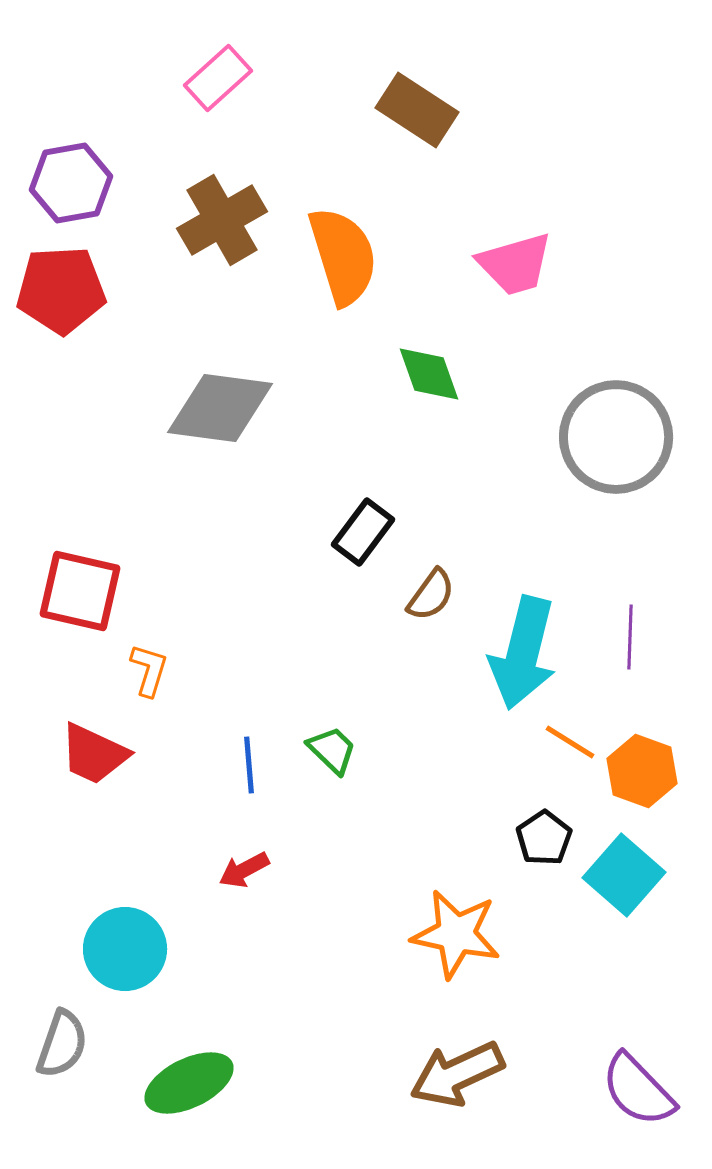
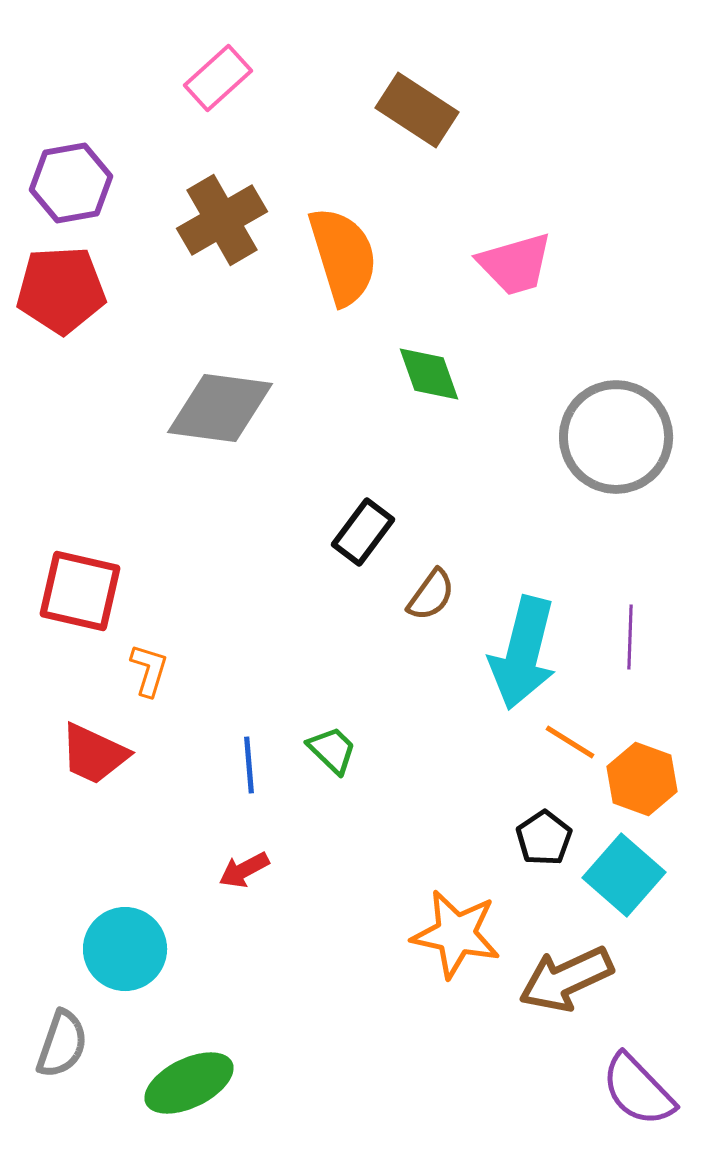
orange hexagon: moved 8 px down
brown arrow: moved 109 px right, 95 px up
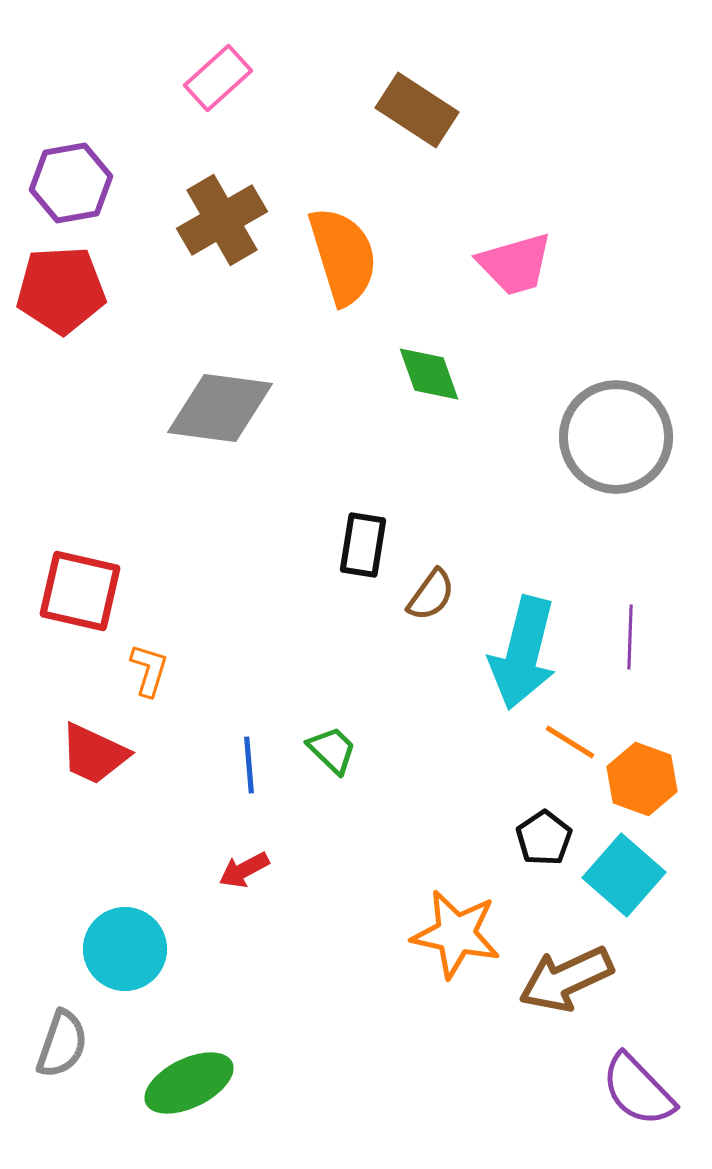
black rectangle: moved 13 px down; rotated 28 degrees counterclockwise
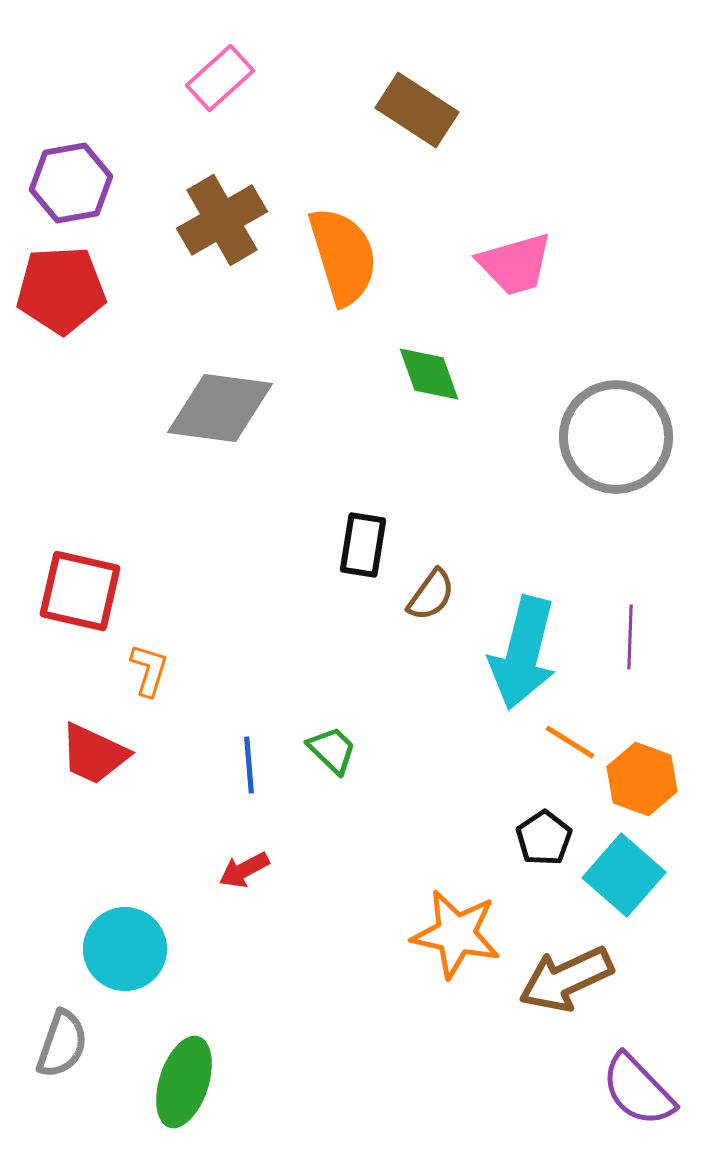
pink rectangle: moved 2 px right
green ellipse: moved 5 px left, 1 px up; rotated 46 degrees counterclockwise
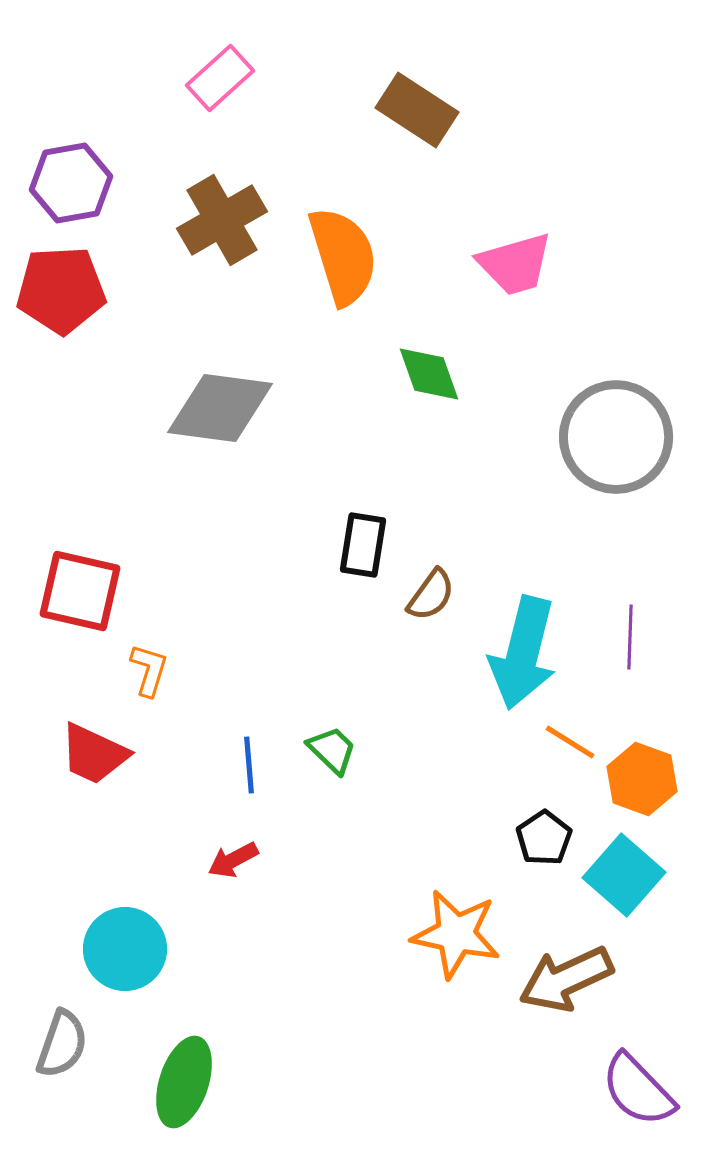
red arrow: moved 11 px left, 10 px up
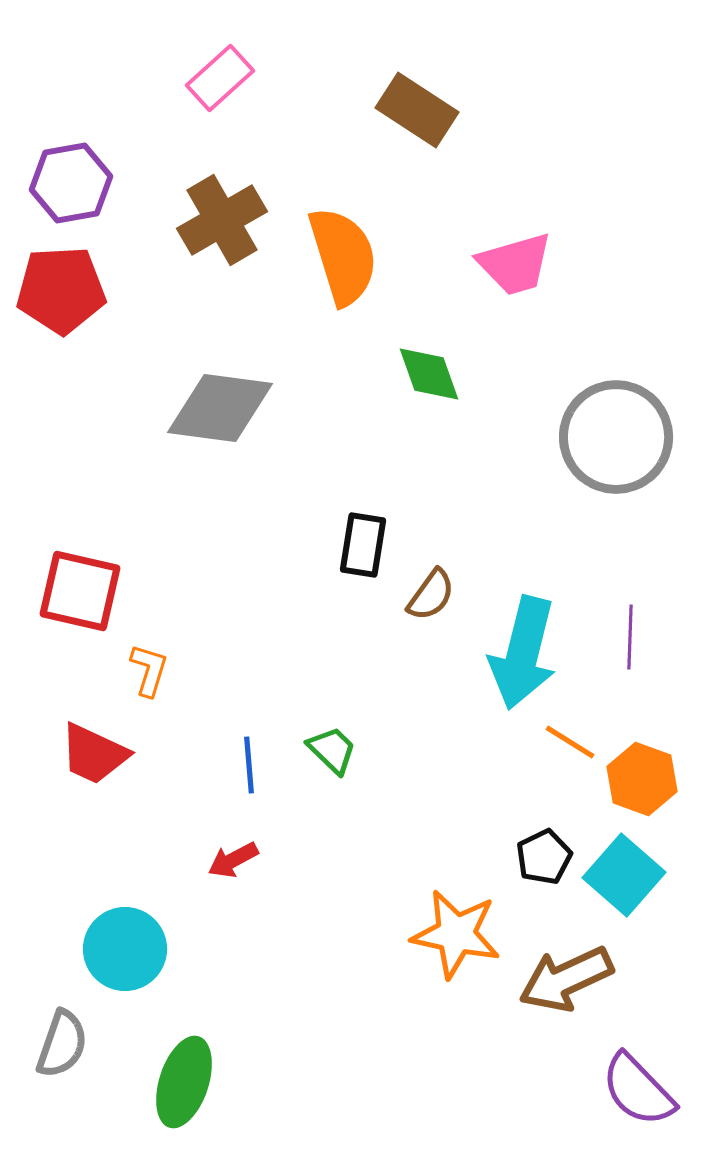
black pentagon: moved 19 px down; rotated 8 degrees clockwise
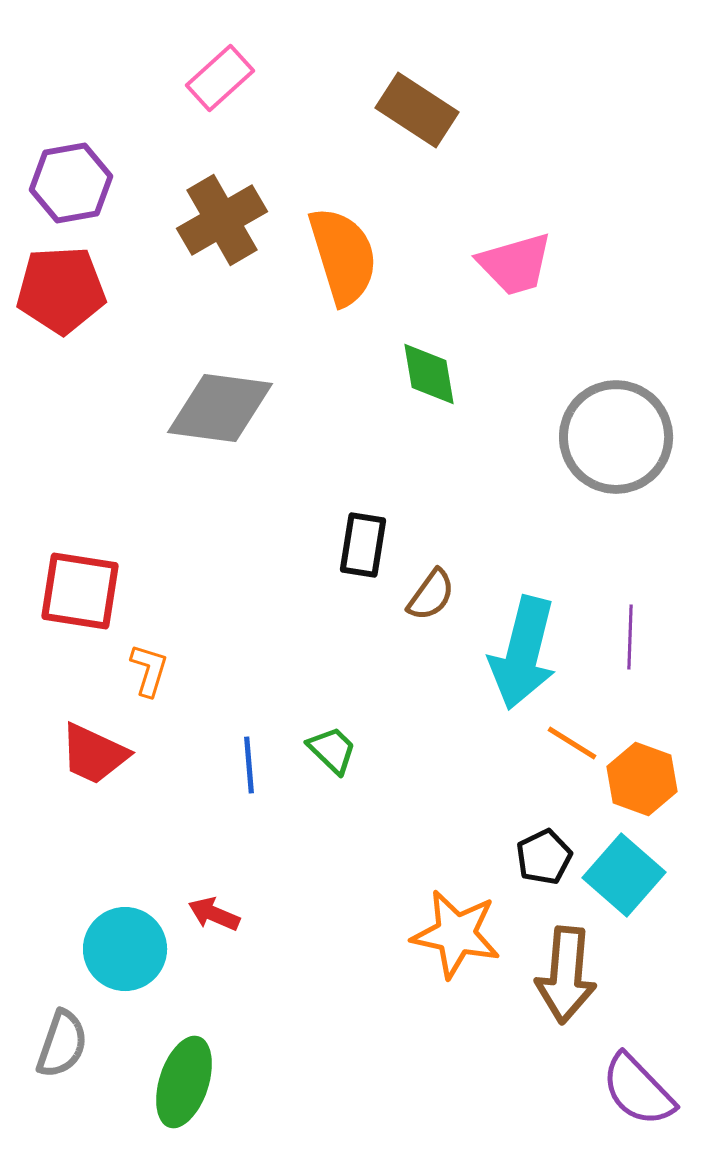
green diamond: rotated 10 degrees clockwise
red square: rotated 4 degrees counterclockwise
orange line: moved 2 px right, 1 px down
red arrow: moved 19 px left, 54 px down; rotated 51 degrees clockwise
brown arrow: moved 4 px up; rotated 60 degrees counterclockwise
